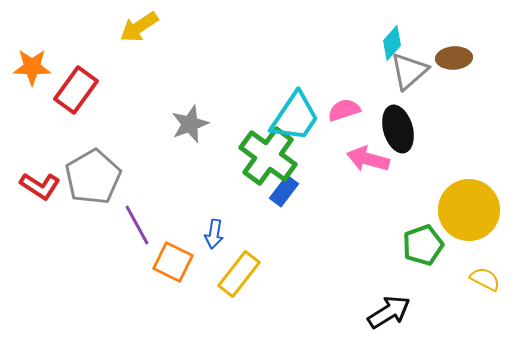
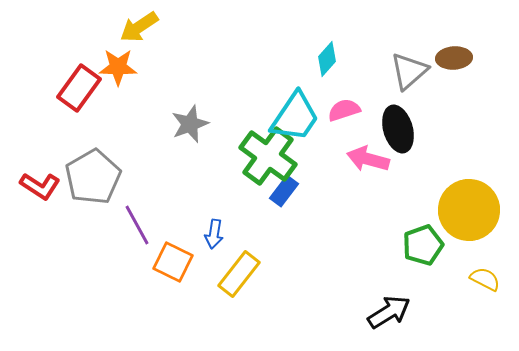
cyan diamond: moved 65 px left, 16 px down
orange star: moved 86 px right
red rectangle: moved 3 px right, 2 px up
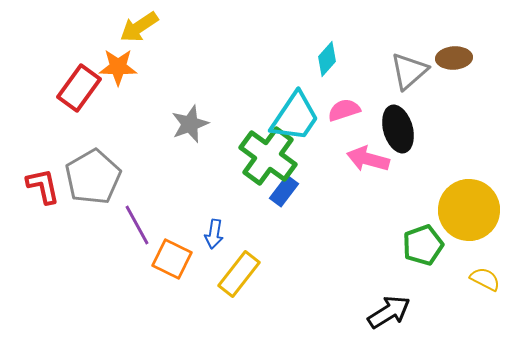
red L-shape: moved 3 px right; rotated 135 degrees counterclockwise
orange square: moved 1 px left, 3 px up
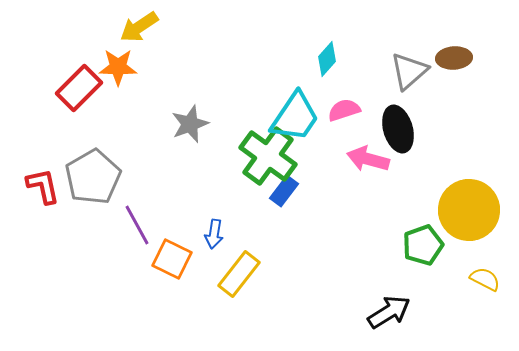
red rectangle: rotated 9 degrees clockwise
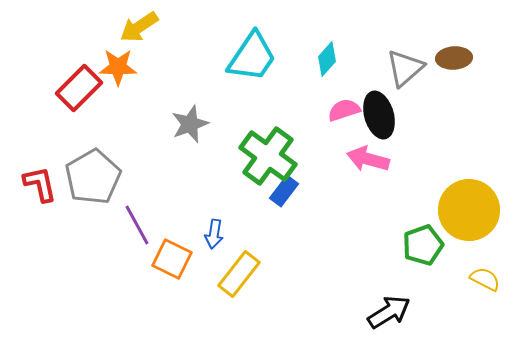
gray triangle: moved 4 px left, 3 px up
cyan trapezoid: moved 43 px left, 60 px up
black ellipse: moved 19 px left, 14 px up
red L-shape: moved 3 px left, 2 px up
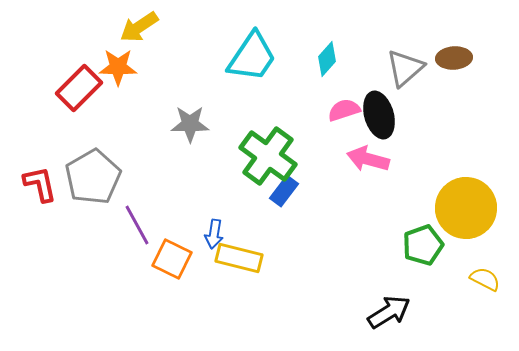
gray star: rotated 21 degrees clockwise
yellow circle: moved 3 px left, 2 px up
yellow rectangle: moved 16 px up; rotated 66 degrees clockwise
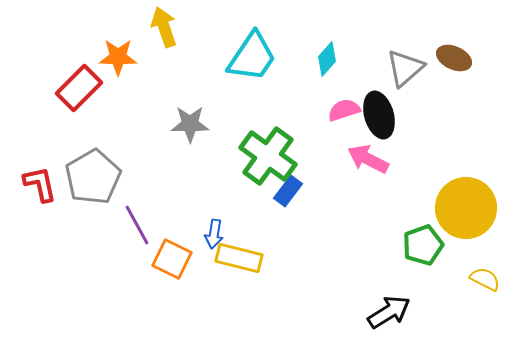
yellow arrow: moved 25 px right; rotated 105 degrees clockwise
brown ellipse: rotated 28 degrees clockwise
orange star: moved 10 px up
pink arrow: rotated 12 degrees clockwise
blue rectangle: moved 4 px right
